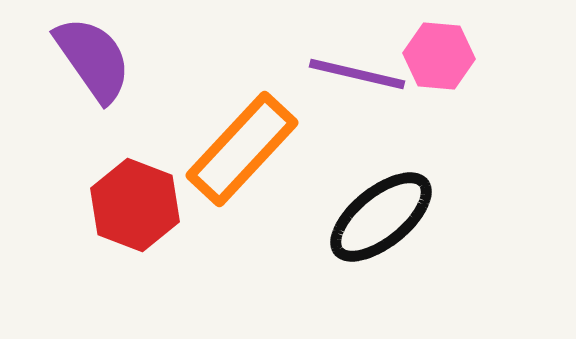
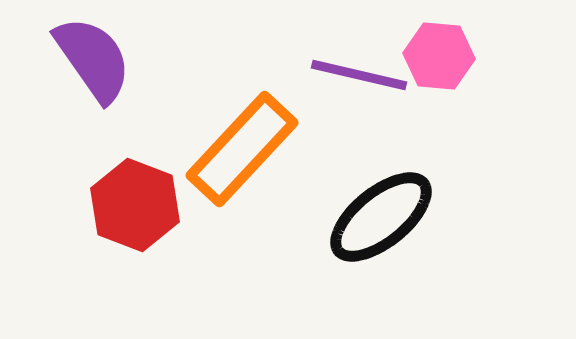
purple line: moved 2 px right, 1 px down
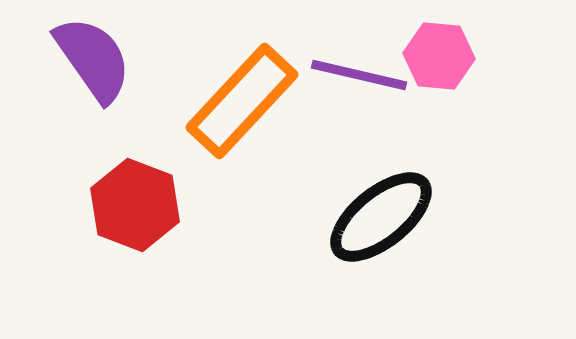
orange rectangle: moved 48 px up
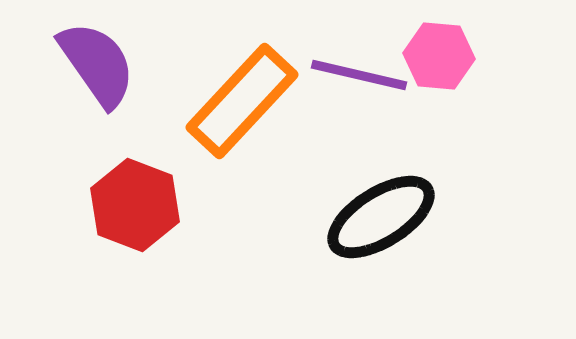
purple semicircle: moved 4 px right, 5 px down
black ellipse: rotated 7 degrees clockwise
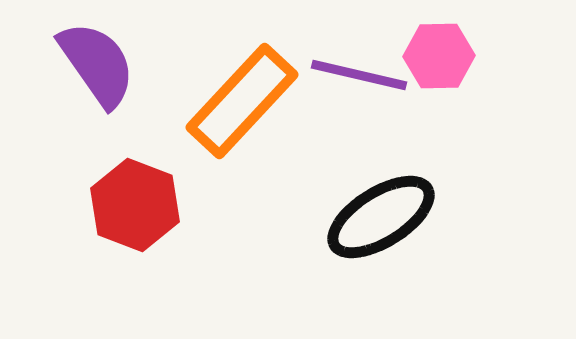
pink hexagon: rotated 6 degrees counterclockwise
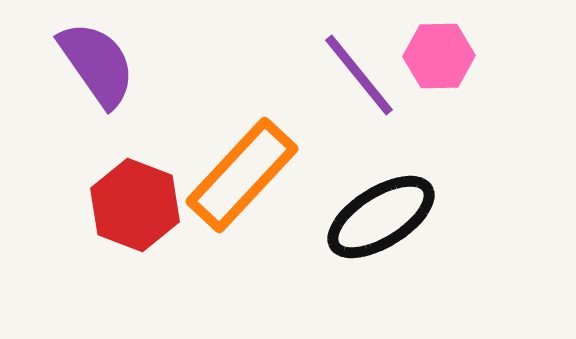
purple line: rotated 38 degrees clockwise
orange rectangle: moved 74 px down
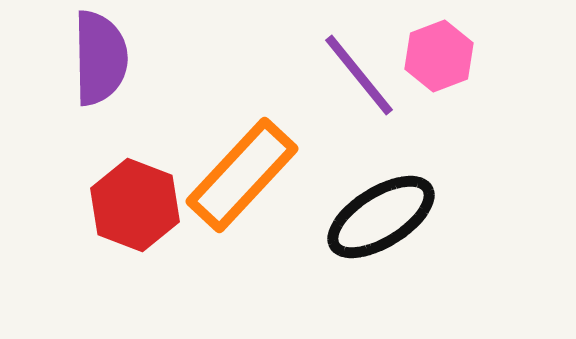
pink hexagon: rotated 20 degrees counterclockwise
purple semicircle: moved 3 px right, 6 px up; rotated 34 degrees clockwise
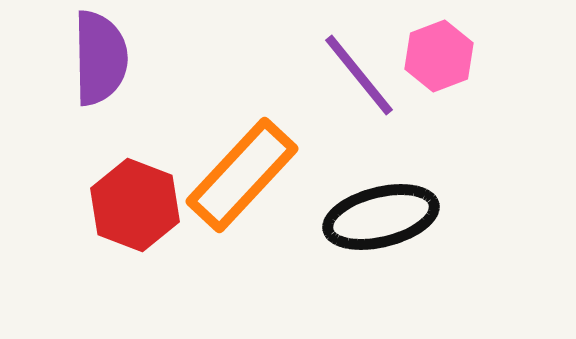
black ellipse: rotated 18 degrees clockwise
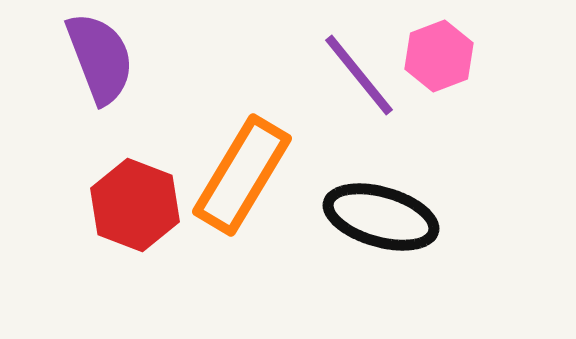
purple semicircle: rotated 20 degrees counterclockwise
orange rectangle: rotated 12 degrees counterclockwise
black ellipse: rotated 30 degrees clockwise
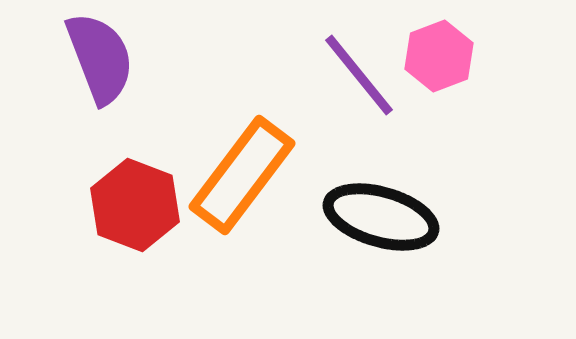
orange rectangle: rotated 6 degrees clockwise
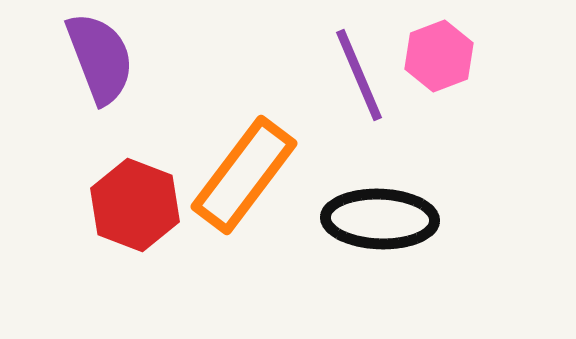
purple line: rotated 16 degrees clockwise
orange rectangle: moved 2 px right
black ellipse: moved 1 px left, 2 px down; rotated 14 degrees counterclockwise
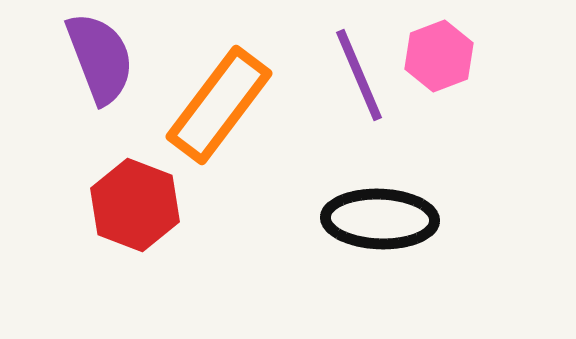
orange rectangle: moved 25 px left, 70 px up
